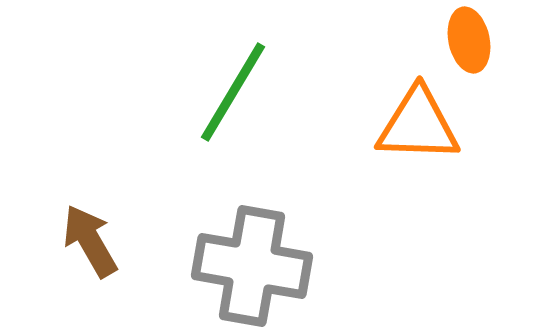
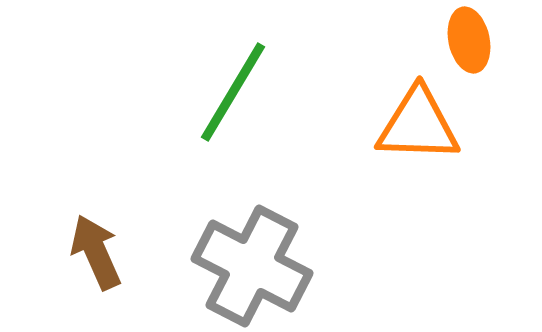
brown arrow: moved 6 px right, 11 px down; rotated 6 degrees clockwise
gray cross: rotated 17 degrees clockwise
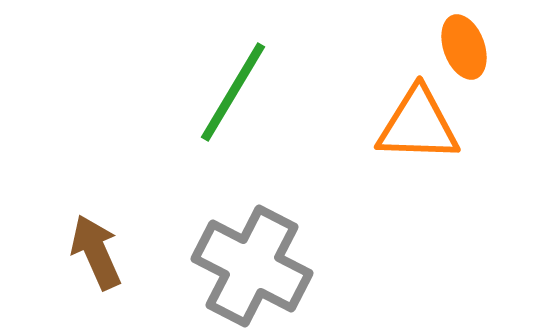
orange ellipse: moved 5 px left, 7 px down; rotated 8 degrees counterclockwise
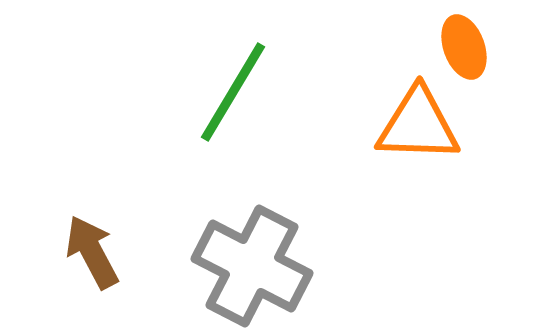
brown arrow: moved 4 px left; rotated 4 degrees counterclockwise
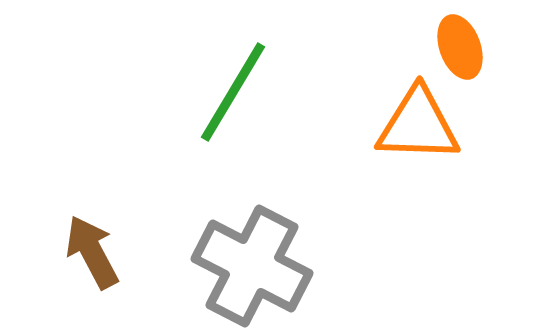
orange ellipse: moved 4 px left
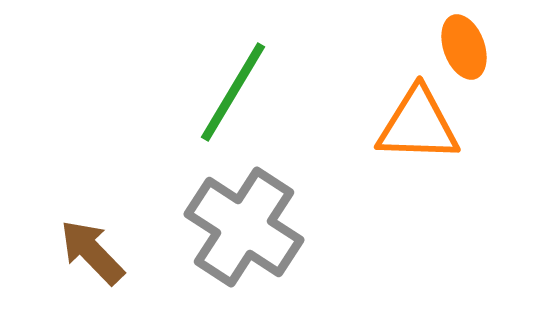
orange ellipse: moved 4 px right
brown arrow: rotated 16 degrees counterclockwise
gray cross: moved 8 px left, 39 px up; rotated 6 degrees clockwise
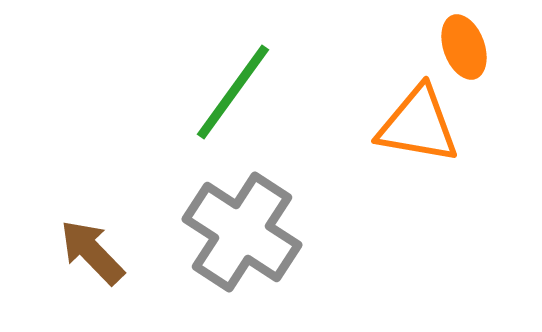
green line: rotated 5 degrees clockwise
orange triangle: rotated 8 degrees clockwise
gray cross: moved 2 px left, 5 px down
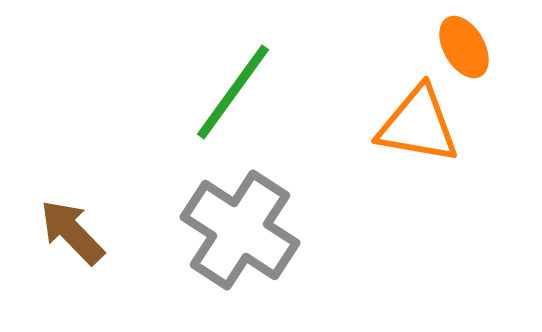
orange ellipse: rotated 10 degrees counterclockwise
gray cross: moved 2 px left, 2 px up
brown arrow: moved 20 px left, 20 px up
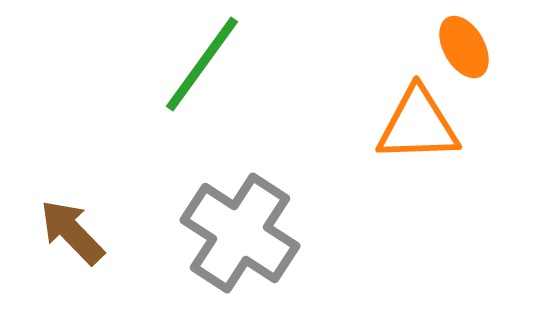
green line: moved 31 px left, 28 px up
orange triangle: rotated 12 degrees counterclockwise
gray cross: moved 3 px down
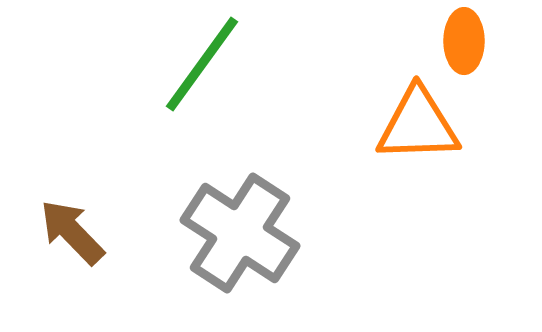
orange ellipse: moved 6 px up; rotated 30 degrees clockwise
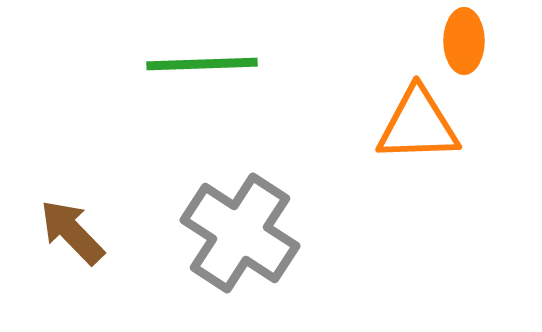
green line: rotated 52 degrees clockwise
